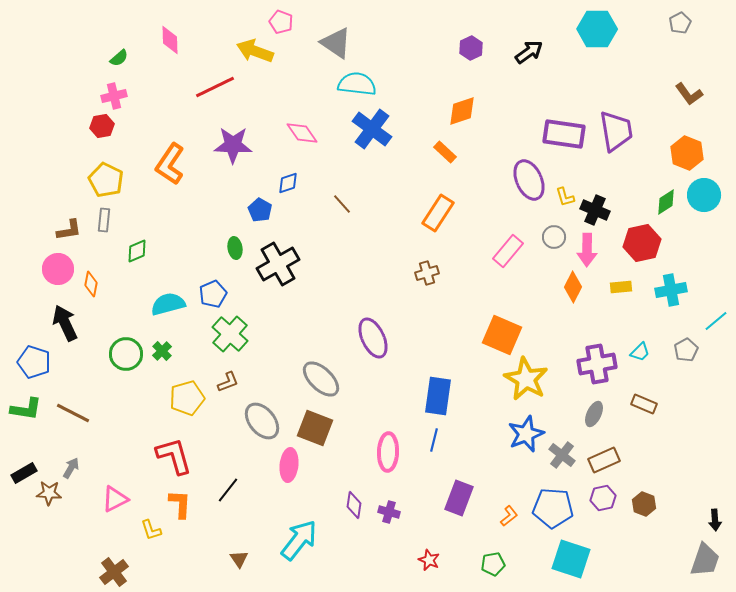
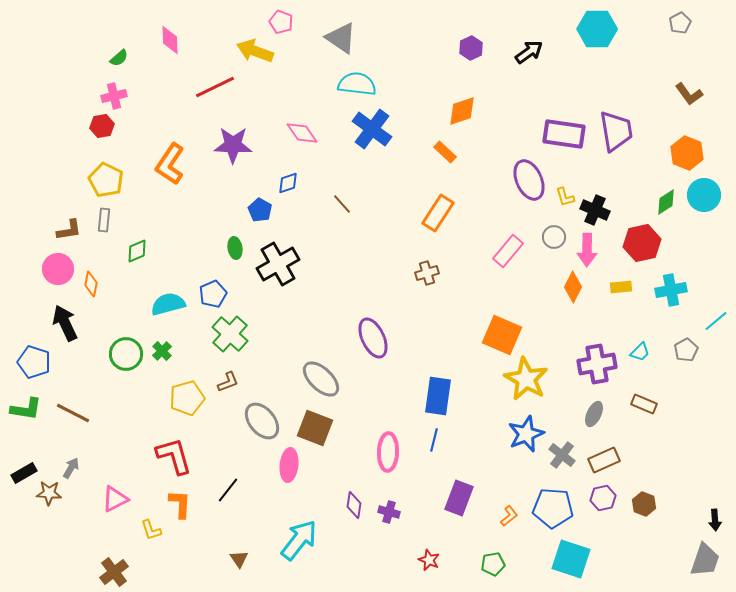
gray triangle at (336, 43): moved 5 px right, 5 px up
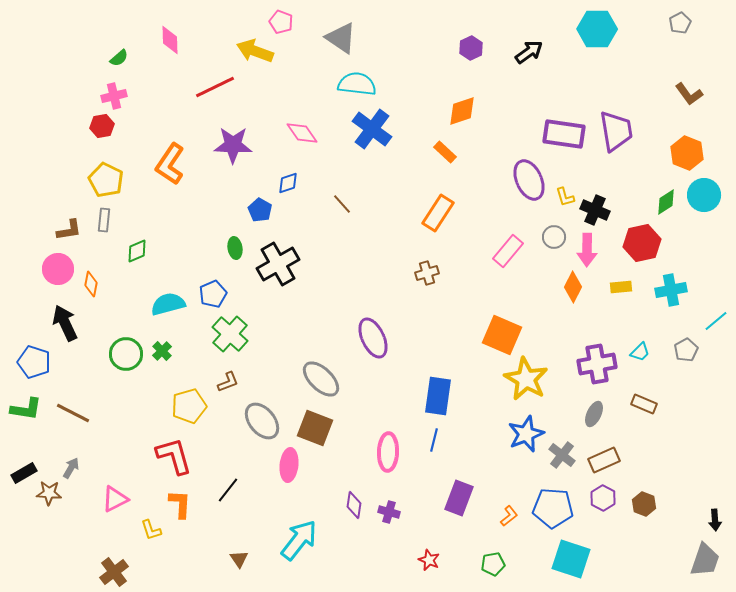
yellow pentagon at (187, 398): moved 2 px right, 8 px down
purple hexagon at (603, 498): rotated 20 degrees counterclockwise
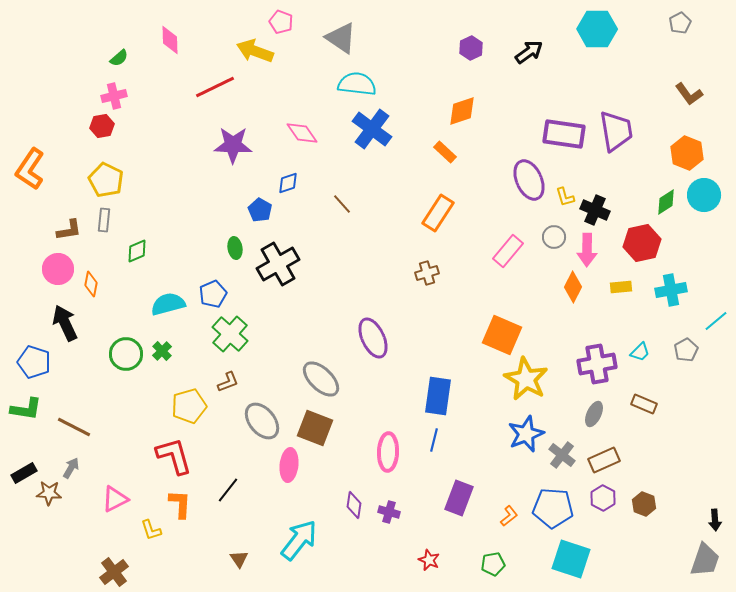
orange L-shape at (170, 164): moved 140 px left, 5 px down
brown line at (73, 413): moved 1 px right, 14 px down
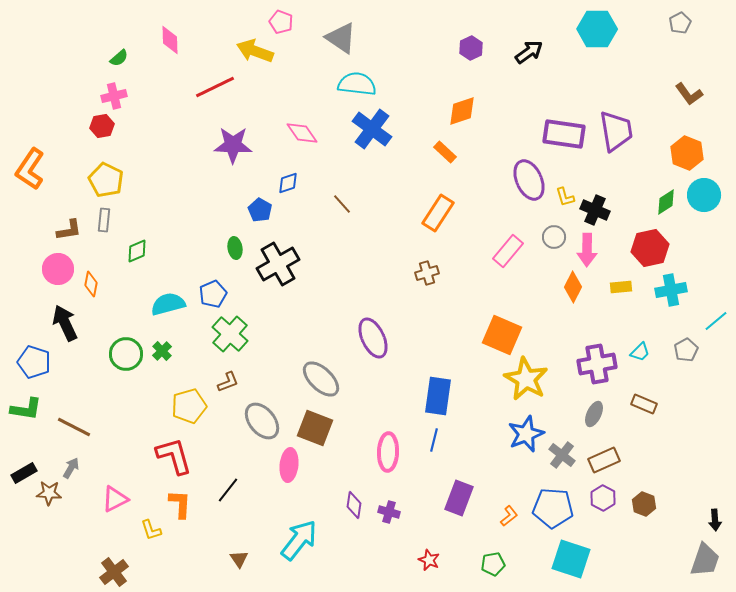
red hexagon at (642, 243): moved 8 px right, 5 px down
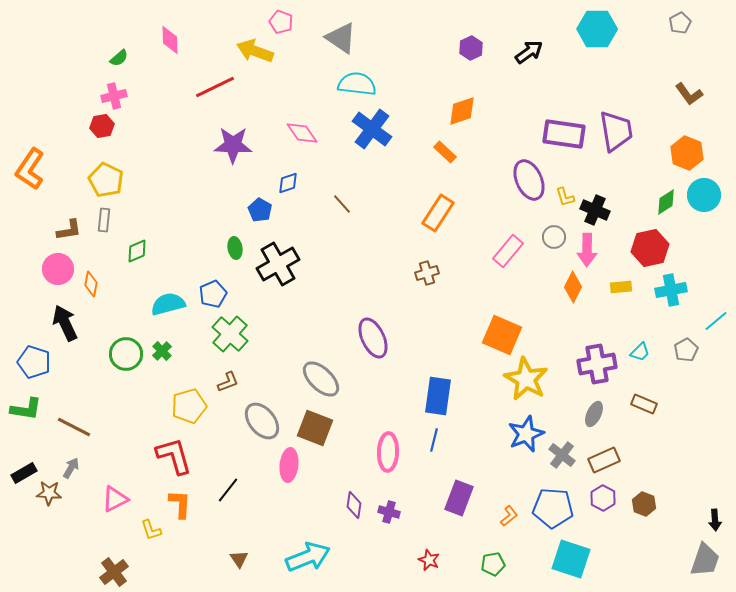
cyan arrow at (299, 540): moved 9 px right, 17 px down; rotated 30 degrees clockwise
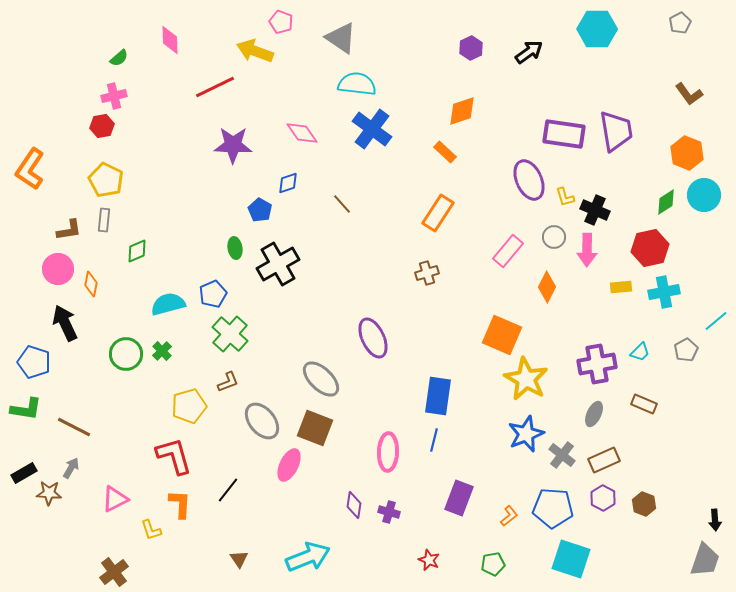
orange diamond at (573, 287): moved 26 px left
cyan cross at (671, 290): moved 7 px left, 2 px down
pink ellipse at (289, 465): rotated 20 degrees clockwise
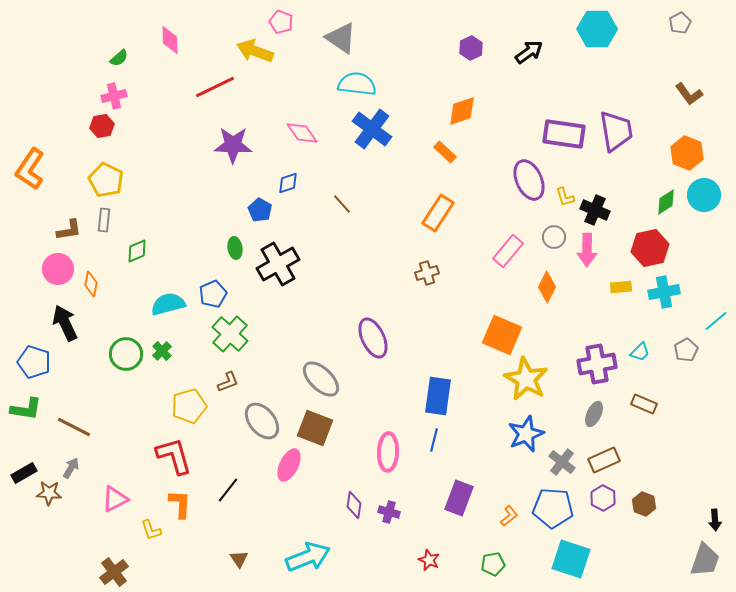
gray cross at (562, 455): moved 7 px down
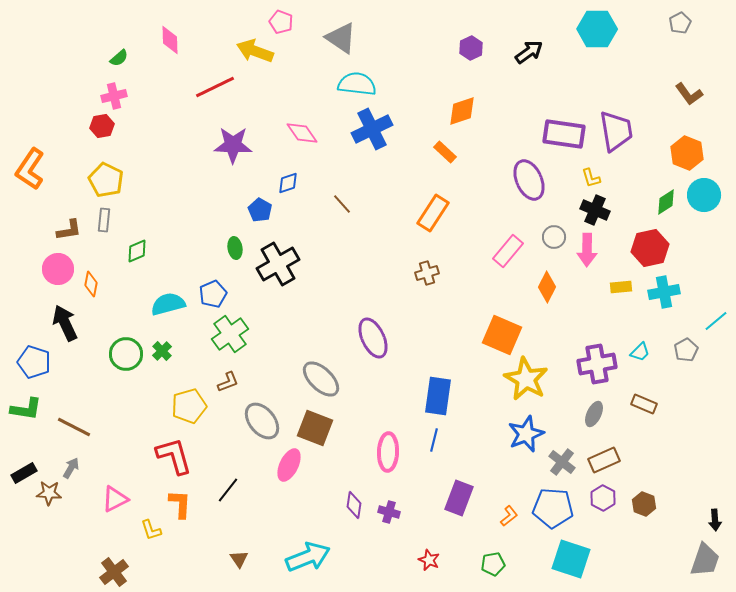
blue cross at (372, 129): rotated 27 degrees clockwise
yellow L-shape at (565, 197): moved 26 px right, 19 px up
orange rectangle at (438, 213): moved 5 px left
green cross at (230, 334): rotated 12 degrees clockwise
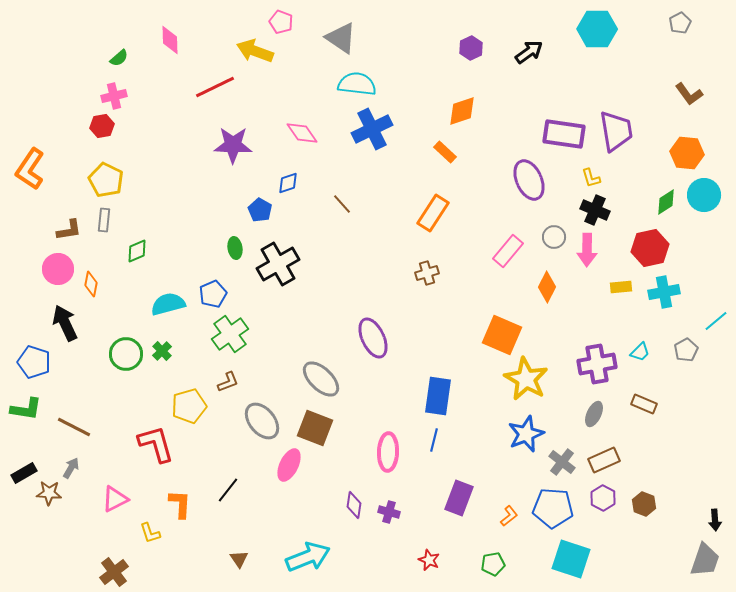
orange hexagon at (687, 153): rotated 16 degrees counterclockwise
red L-shape at (174, 456): moved 18 px left, 12 px up
yellow L-shape at (151, 530): moved 1 px left, 3 px down
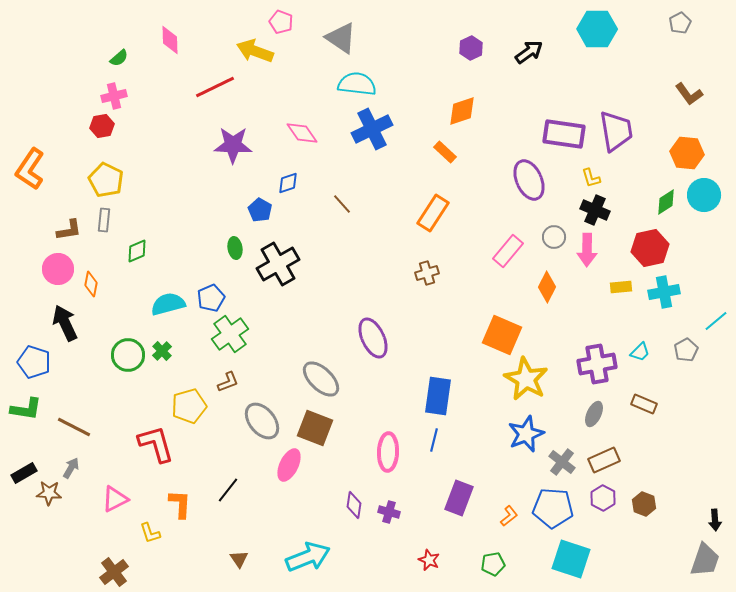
blue pentagon at (213, 294): moved 2 px left, 4 px down
green circle at (126, 354): moved 2 px right, 1 px down
